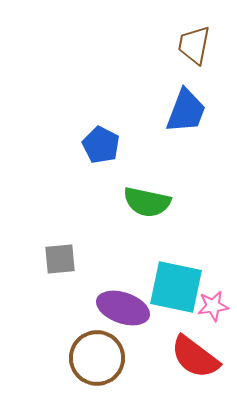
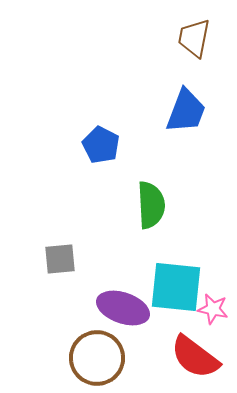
brown trapezoid: moved 7 px up
green semicircle: moved 4 px right, 3 px down; rotated 105 degrees counterclockwise
cyan square: rotated 6 degrees counterclockwise
pink star: moved 3 px down; rotated 20 degrees clockwise
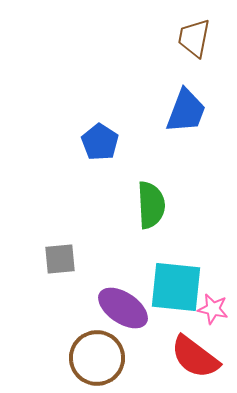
blue pentagon: moved 1 px left, 3 px up; rotated 6 degrees clockwise
purple ellipse: rotated 15 degrees clockwise
